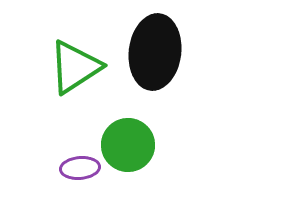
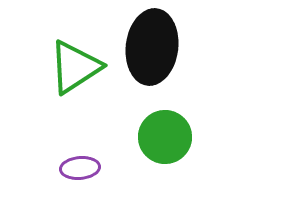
black ellipse: moved 3 px left, 5 px up
green circle: moved 37 px right, 8 px up
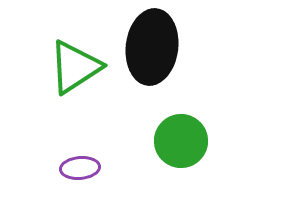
green circle: moved 16 px right, 4 px down
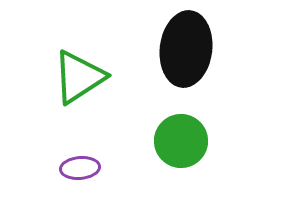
black ellipse: moved 34 px right, 2 px down
green triangle: moved 4 px right, 10 px down
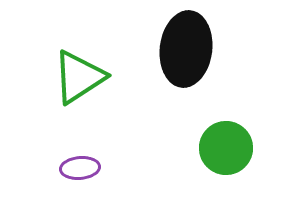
green circle: moved 45 px right, 7 px down
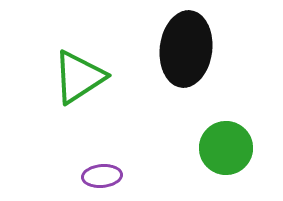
purple ellipse: moved 22 px right, 8 px down
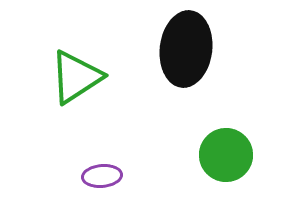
green triangle: moved 3 px left
green circle: moved 7 px down
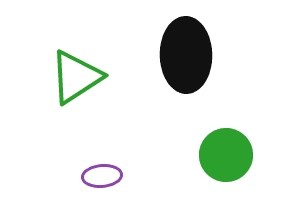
black ellipse: moved 6 px down; rotated 8 degrees counterclockwise
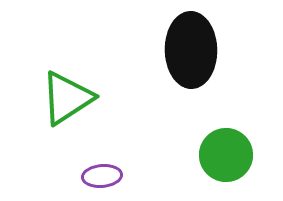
black ellipse: moved 5 px right, 5 px up
green triangle: moved 9 px left, 21 px down
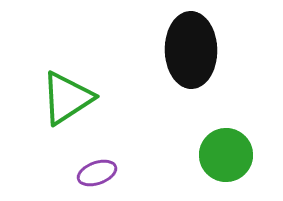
purple ellipse: moved 5 px left, 3 px up; rotated 15 degrees counterclockwise
